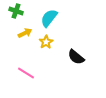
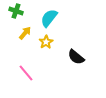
yellow arrow: rotated 24 degrees counterclockwise
pink line: rotated 18 degrees clockwise
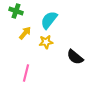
cyan semicircle: moved 2 px down
yellow star: rotated 24 degrees clockwise
black semicircle: moved 1 px left
pink line: rotated 54 degrees clockwise
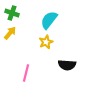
green cross: moved 4 px left, 2 px down
yellow arrow: moved 15 px left
yellow star: rotated 16 degrees counterclockwise
black semicircle: moved 8 px left, 8 px down; rotated 36 degrees counterclockwise
